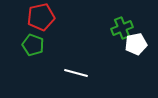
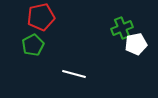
green pentagon: rotated 25 degrees clockwise
white line: moved 2 px left, 1 px down
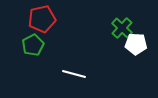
red pentagon: moved 1 px right, 2 px down
green cross: rotated 25 degrees counterclockwise
white pentagon: rotated 15 degrees clockwise
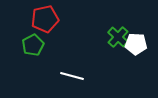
red pentagon: moved 3 px right
green cross: moved 4 px left, 9 px down
white line: moved 2 px left, 2 px down
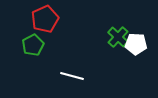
red pentagon: rotated 12 degrees counterclockwise
